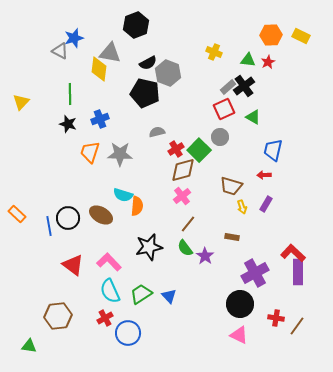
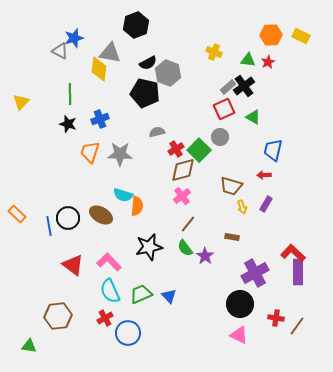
green trapezoid at (141, 294): rotated 10 degrees clockwise
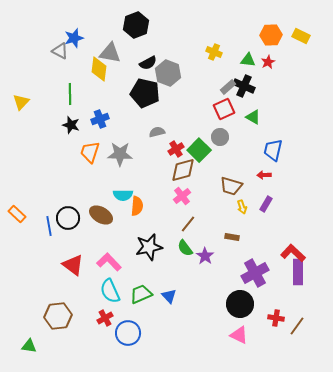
black cross at (244, 86): rotated 30 degrees counterclockwise
black star at (68, 124): moved 3 px right, 1 px down
cyan semicircle at (123, 195): rotated 18 degrees counterclockwise
